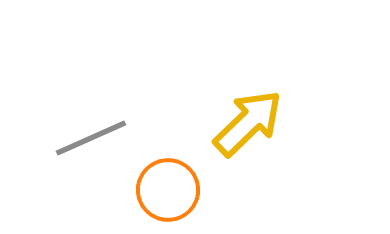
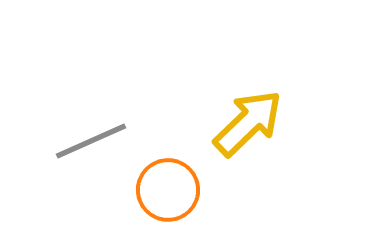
gray line: moved 3 px down
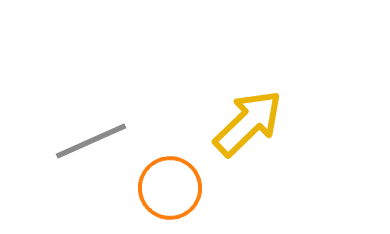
orange circle: moved 2 px right, 2 px up
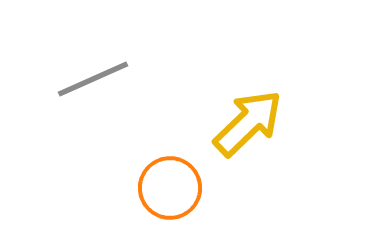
gray line: moved 2 px right, 62 px up
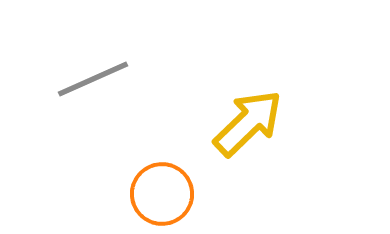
orange circle: moved 8 px left, 6 px down
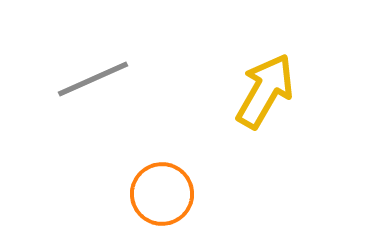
yellow arrow: moved 17 px right, 32 px up; rotated 16 degrees counterclockwise
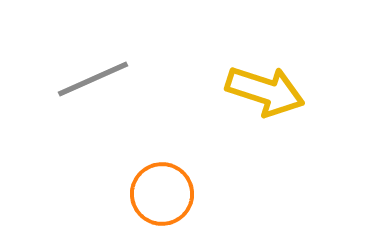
yellow arrow: rotated 78 degrees clockwise
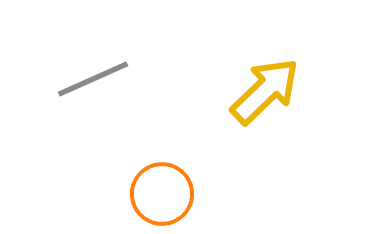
yellow arrow: rotated 62 degrees counterclockwise
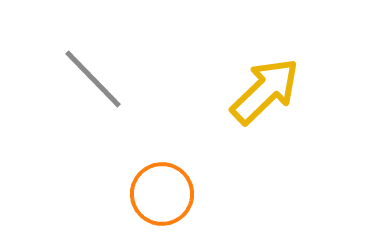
gray line: rotated 70 degrees clockwise
